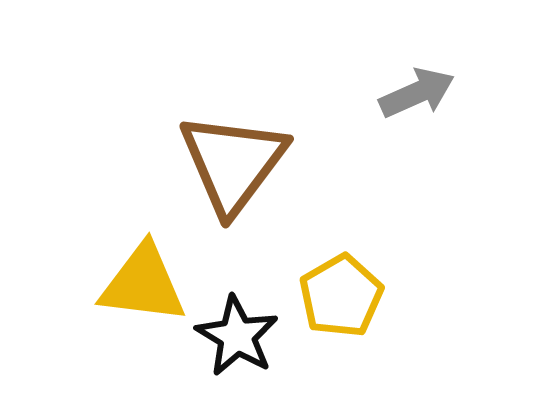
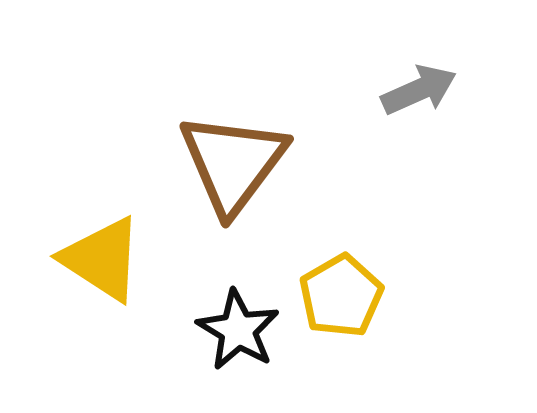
gray arrow: moved 2 px right, 3 px up
yellow triangle: moved 41 px left, 25 px up; rotated 26 degrees clockwise
black star: moved 1 px right, 6 px up
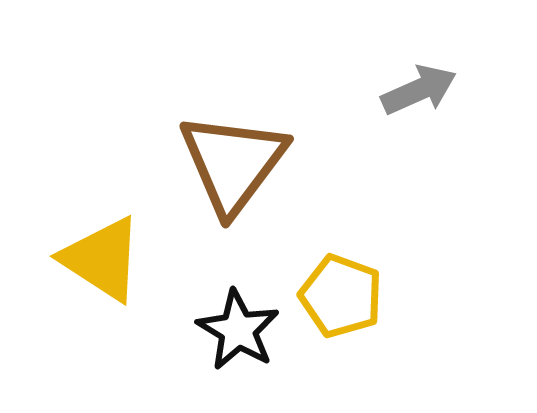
yellow pentagon: rotated 22 degrees counterclockwise
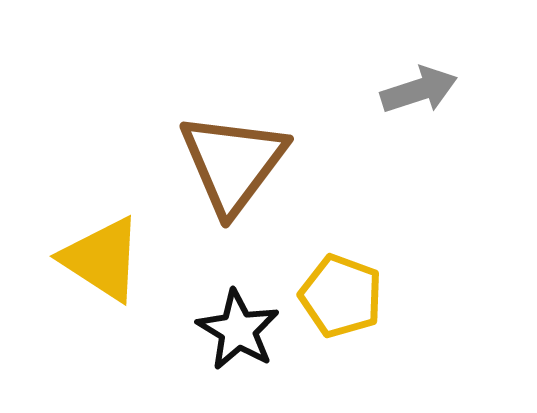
gray arrow: rotated 6 degrees clockwise
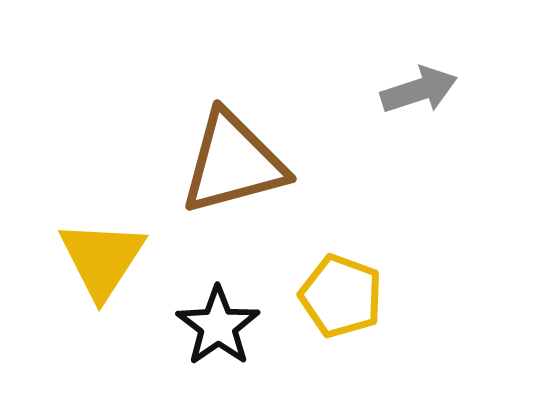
brown triangle: rotated 38 degrees clockwise
yellow triangle: rotated 30 degrees clockwise
black star: moved 20 px left, 4 px up; rotated 6 degrees clockwise
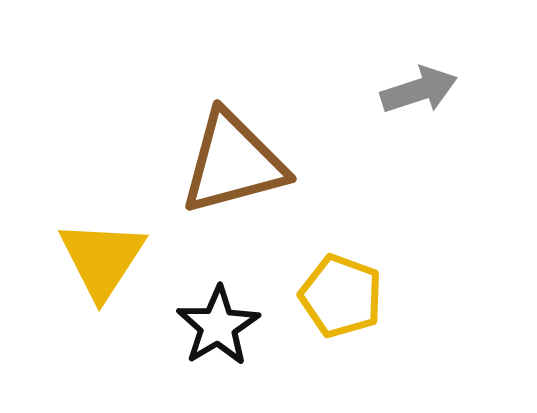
black star: rotated 4 degrees clockwise
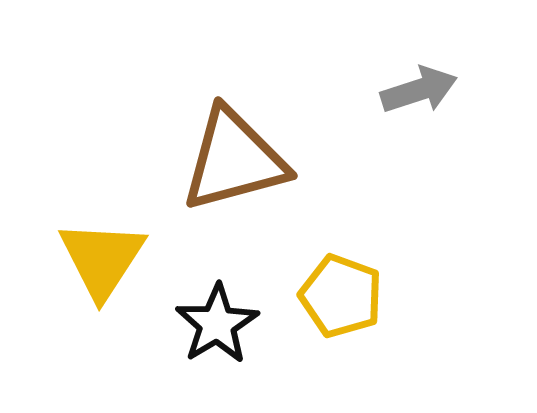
brown triangle: moved 1 px right, 3 px up
black star: moved 1 px left, 2 px up
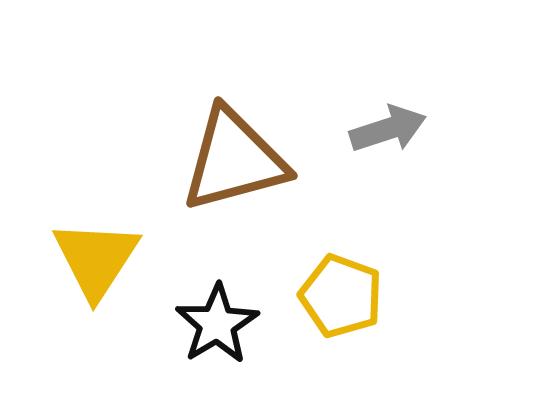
gray arrow: moved 31 px left, 39 px down
yellow triangle: moved 6 px left
